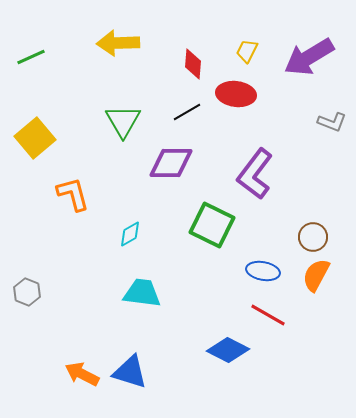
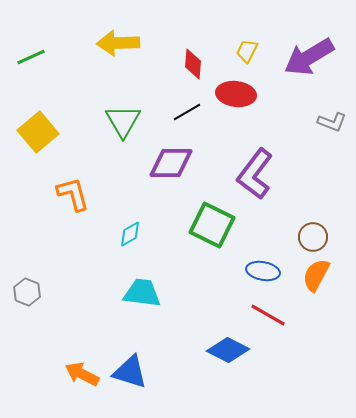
yellow square: moved 3 px right, 6 px up
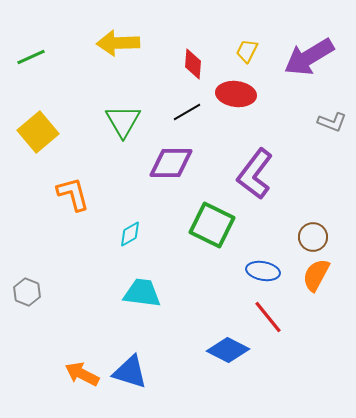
red line: moved 2 px down; rotated 21 degrees clockwise
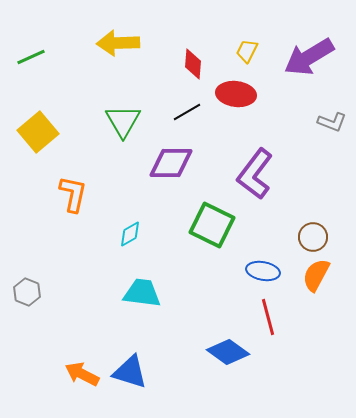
orange L-shape: rotated 27 degrees clockwise
red line: rotated 24 degrees clockwise
blue diamond: moved 2 px down; rotated 9 degrees clockwise
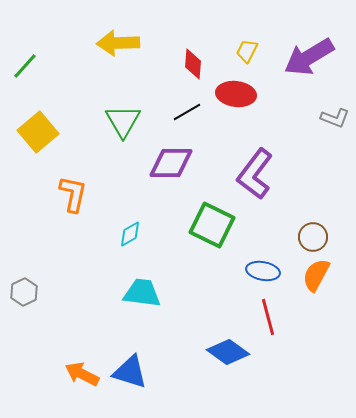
green line: moved 6 px left, 9 px down; rotated 24 degrees counterclockwise
gray L-shape: moved 3 px right, 4 px up
gray hexagon: moved 3 px left; rotated 12 degrees clockwise
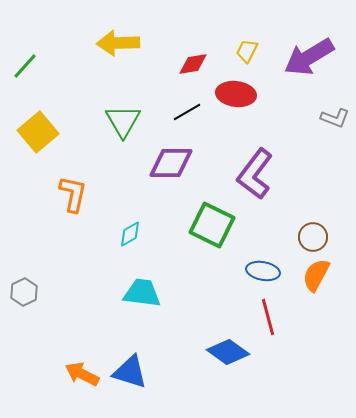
red diamond: rotated 76 degrees clockwise
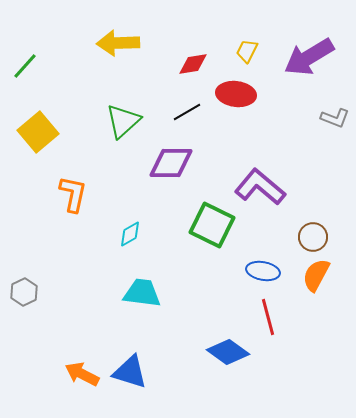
green triangle: rotated 18 degrees clockwise
purple L-shape: moved 5 px right, 13 px down; rotated 93 degrees clockwise
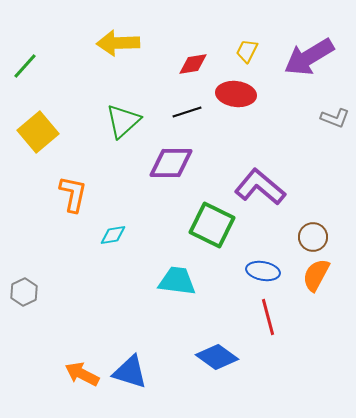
black line: rotated 12 degrees clockwise
cyan diamond: moved 17 px left, 1 px down; rotated 20 degrees clockwise
cyan trapezoid: moved 35 px right, 12 px up
blue diamond: moved 11 px left, 5 px down
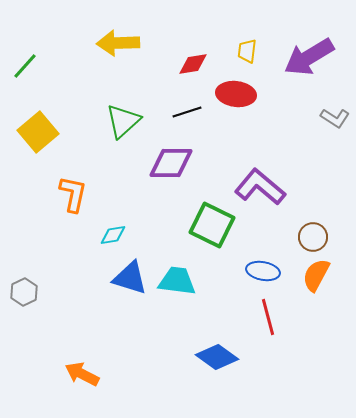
yellow trapezoid: rotated 20 degrees counterclockwise
gray L-shape: rotated 12 degrees clockwise
blue triangle: moved 94 px up
